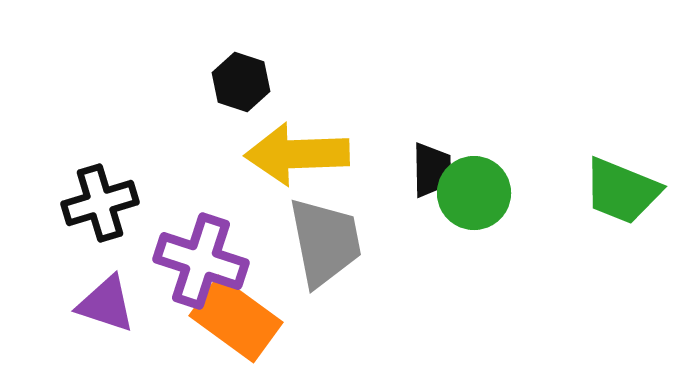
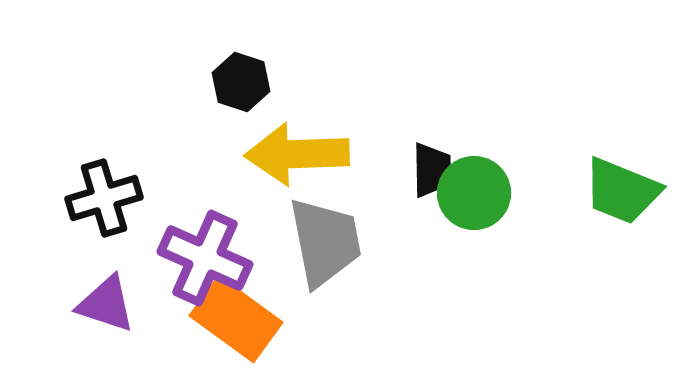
black cross: moved 4 px right, 5 px up
purple cross: moved 4 px right, 3 px up; rotated 6 degrees clockwise
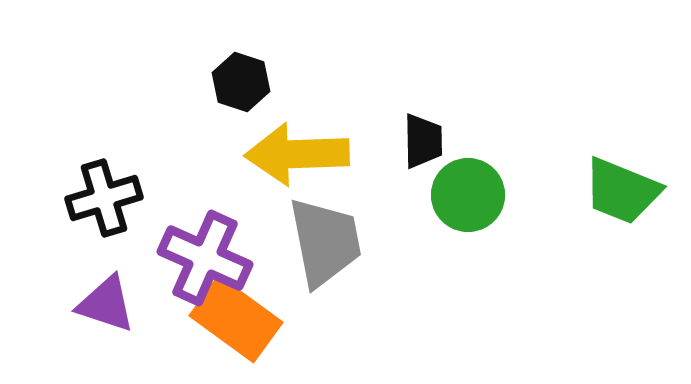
black trapezoid: moved 9 px left, 29 px up
green circle: moved 6 px left, 2 px down
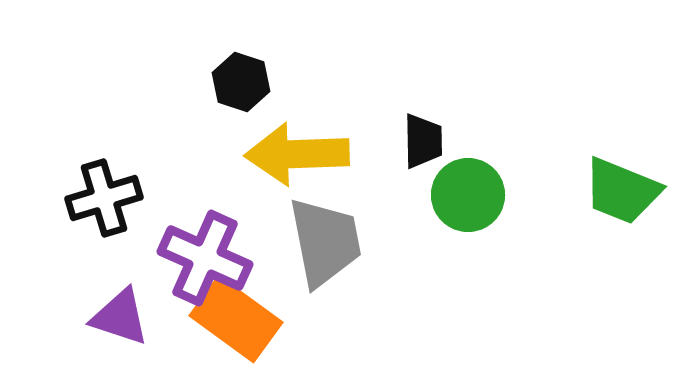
purple triangle: moved 14 px right, 13 px down
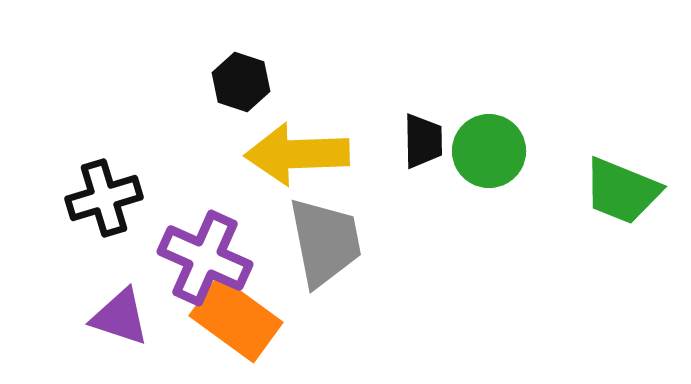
green circle: moved 21 px right, 44 px up
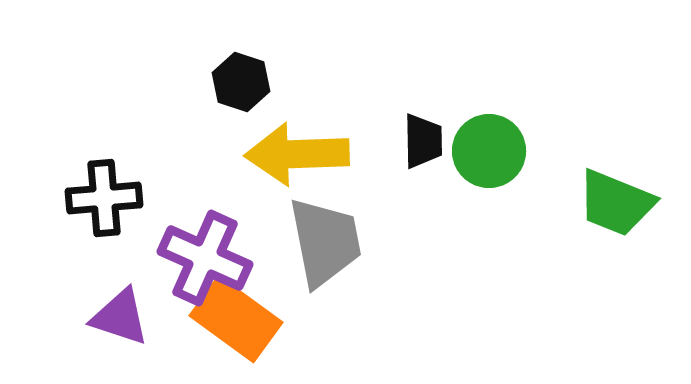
green trapezoid: moved 6 px left, 12 px down
black cross: rotated 12 degrees clockwise
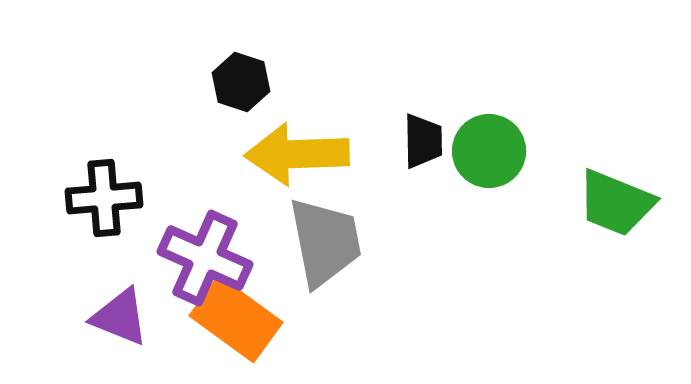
purple triangle: rotated 4 degrees clockwise
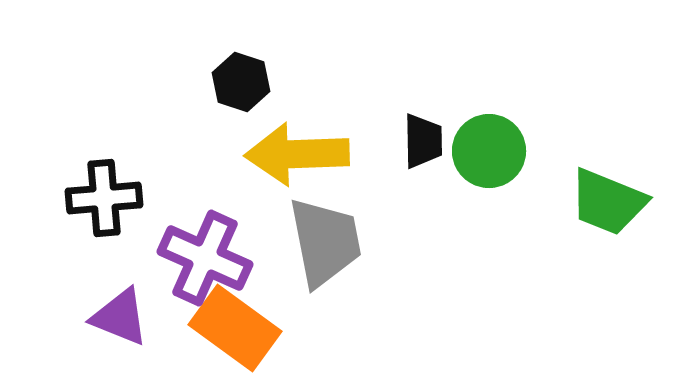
green trapezoid: moved 8 px left, 1 px up
orange rectangle: moved 1 px left, 9 px down
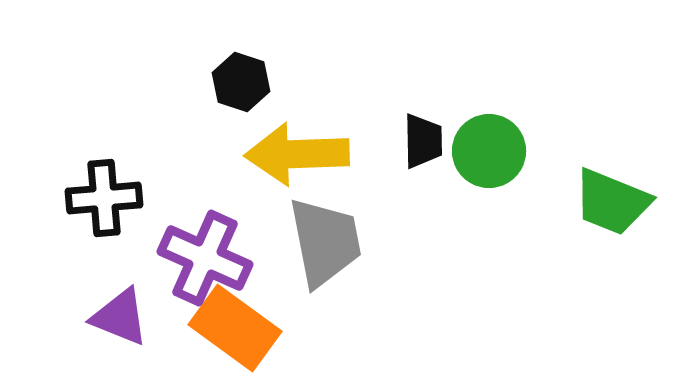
green trapezoid: moved 4 px right
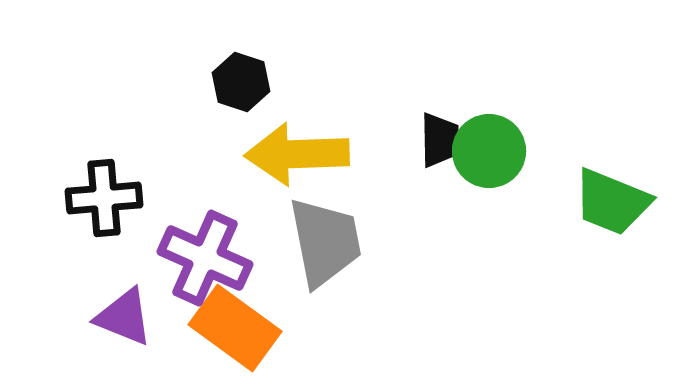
black trapezoid: moved 17 px right, 1 px up
purple triangle: moved 4 px right
